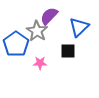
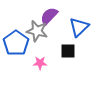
gray star: rotated 20 degrees counterclockwise
blue pentagon: moved 1 px up
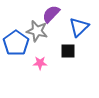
purple semicircle: moved 2 px right, 2 px up
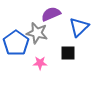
purple semicircle: rotated 24 degrees clockwise
gray star: moved 2 px down
black square: moved 2 px down
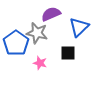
pink star: rotated 16 degrees clockwise
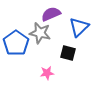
gray star: moved 3 px right
black square: rotated 14 degrees clockwise
pink star: moved 7 px right, 10 px down; rotated 24 degrees counterclockwise
